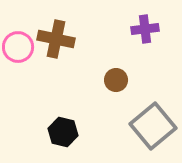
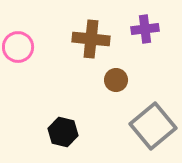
brown cross: moved 35 px right; rotated 6 degrees counterclockwise
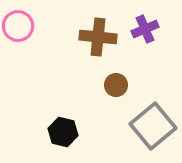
purple cross: rotated 16 degrees counterclockwise
brown cross: moved 7 px right, 2 px up
pink circle: moved 21 px up
brown circle: moved 5 px down
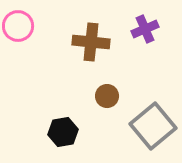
brown cross: moved 7 px left, 5 px down
brown circle: moved 9 px left, 11 px down
black hexagon: rotated 24 degrees counterclockwise
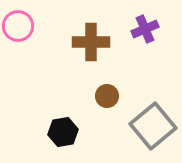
brown cross: rotated 6 degrees counterclockwise
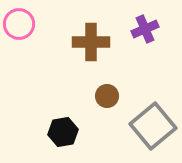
pink circle: moved 1 px right, 2 px up
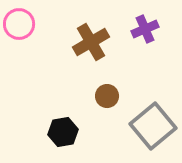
brown cross: rotated 30 degrees counterclockwise
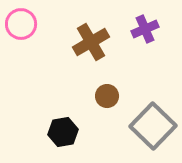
pink circle: moved 2 px right
gray square: rotated 6 degrees counterclockwise
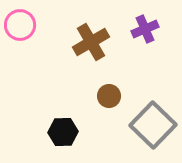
pink circle: moved 1 px left, 1 px down
brown circle: moved 2 px right
gray square: moved 1 px up
black hexagon: rotated 8 degrees clockwise
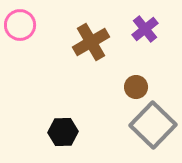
purple cross: rotated 16 degrees counterclockwise
brown circle: moved 27 px right, 9 px up
